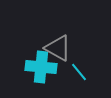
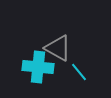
cyan cross: moved 3 px left
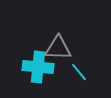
gray triangle: rotated 28 degrees counterclockwise
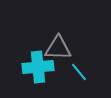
cyan cross: rotated 12 degrees counterclockwise
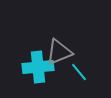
gray triangle: moved 1 px right, 4 px down; rotated 24 degrees counterclockwise
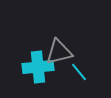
gray triangle: rotated 8 degrees clockwise
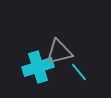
cyan cross: rotated 12 degrees counterclockwise
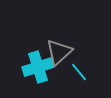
gray triangle: rotated 28 degrees counterclockwise
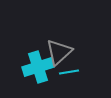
cyan line: moved 10 px left; rotated 60 degrees counterclockwise
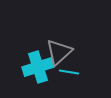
cyan line: rotated 18 degrees clockwise
